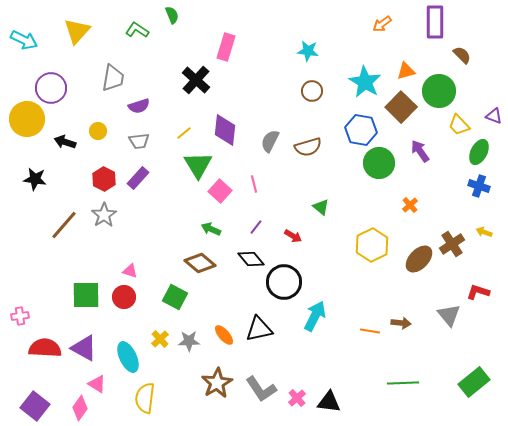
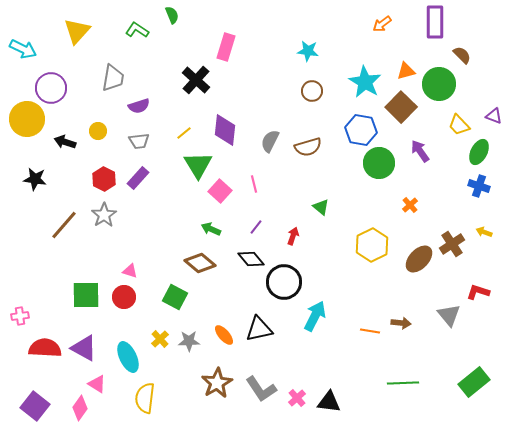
cyan arrow at (24, 40): moved 1 px left, 9 px down
green circle at (439, 91): moved 7 px up
red arrow at (293, 236): rotated 102 degrees counterclockwise
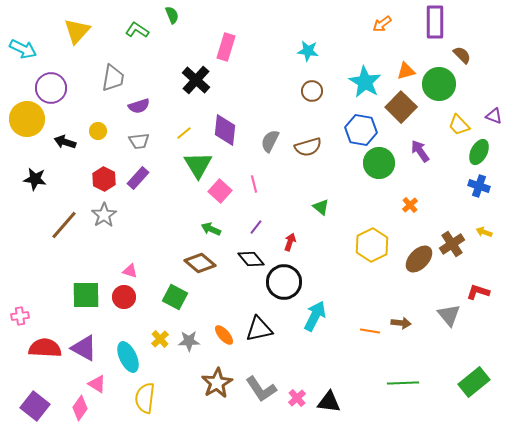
red arrow at (293, 236): moved 3 px left, 6 px down
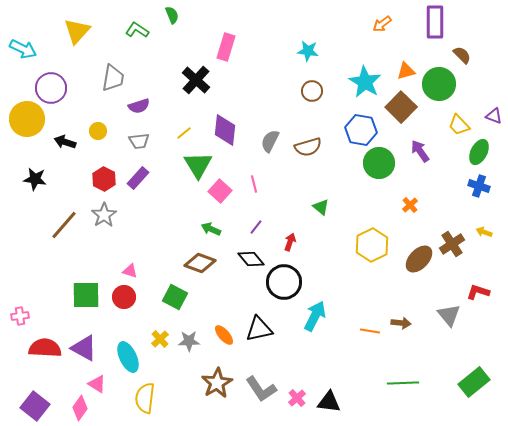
brown diamond at (200, 263): rotated 20 degrees counterclockwise
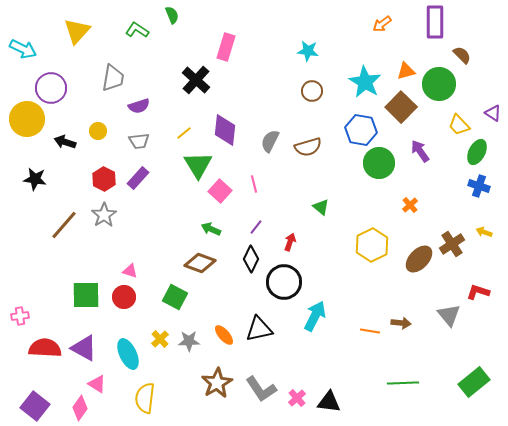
purple triangle at (494, 116): moved 1 px left, 3 px up; rotated 12 degrees clockwise
green ellipse at (479, 152): moved 2 px left
black diamond at (251, 259): rotated 64 degrees clockwise
cyan ellipse at (128, 357): moved 3 px up
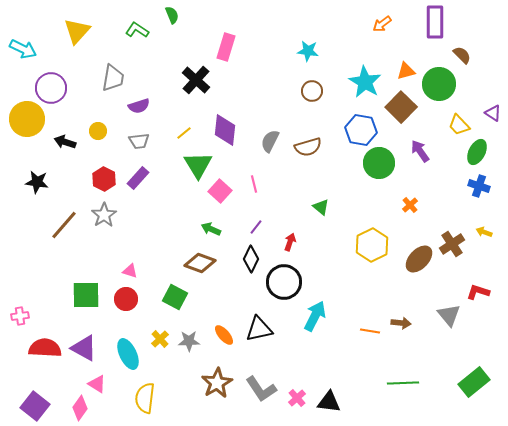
black star at (35, 179): moved 2 px right, 3 px down
red circle at (124, 297): moved 2 px right, 2 px down
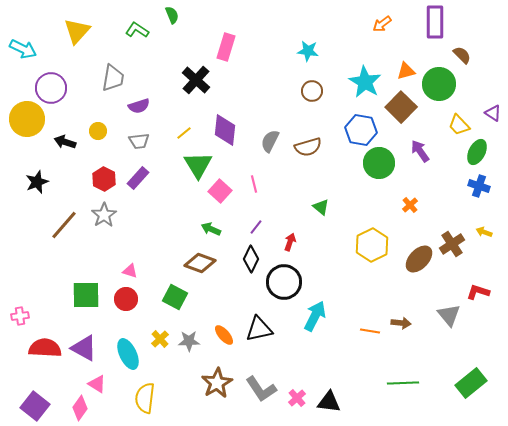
black star at (37, 182): rotated 30 degrees counterclockwise
green rectangle at (474, 382): moved 3 px left, 1 px down
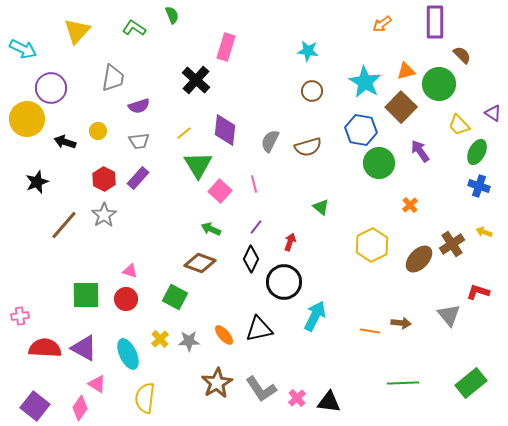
green L-shape at (137, 30): moved 3 px left, 2 px up
